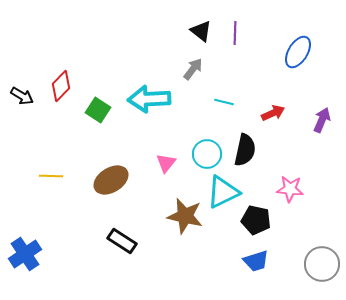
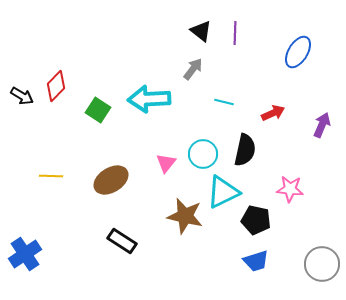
red diamond: moved 5 px left
purple arrow: moved 5 px down
cyan circle: moved 4 px left
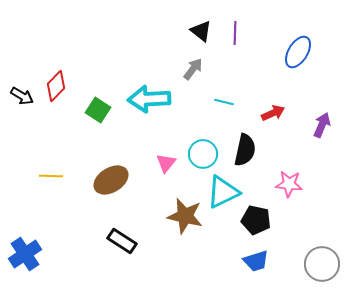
pink star: moved 1 px left, 5 px up
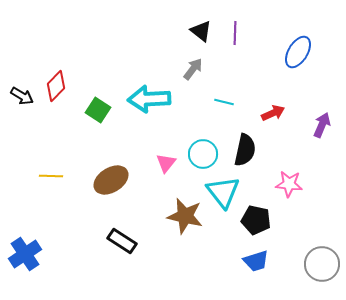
cyan triangle: rotated 42 degrees counterclockwise
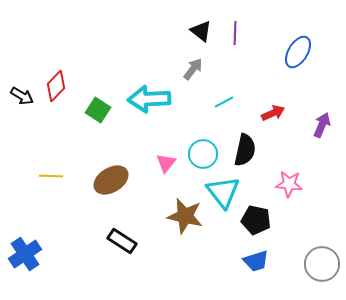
cyan line: rotated 42 degrees counterclockwise
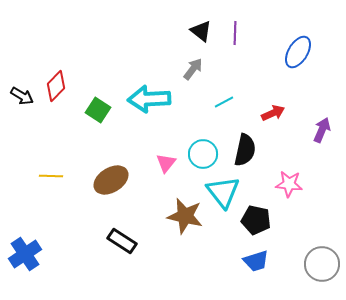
purple arrow: moved 5 px down
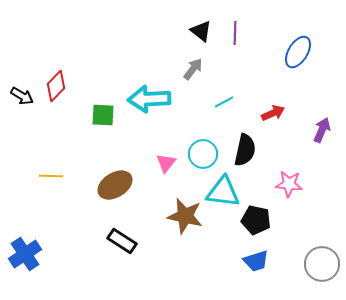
green square: moved 5 px right, 5 px down; rotated 30 degrees counterclockwise
brown ellipse: moved 4 px right, 5 px down
cyan triangle: rotated 45 degrees counterclockwise
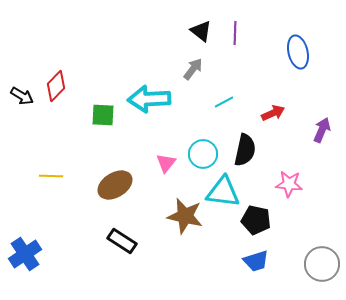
blue ellipse: rotated 44 degrees counterclockwise
